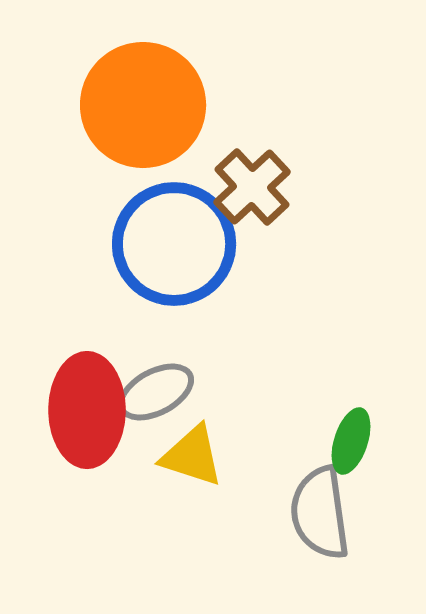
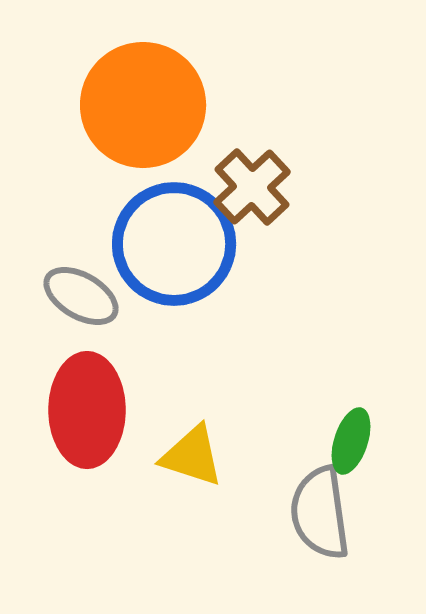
gray ellipse: moved 75 px left, 96 px up; rotated 58 degrees clockwise
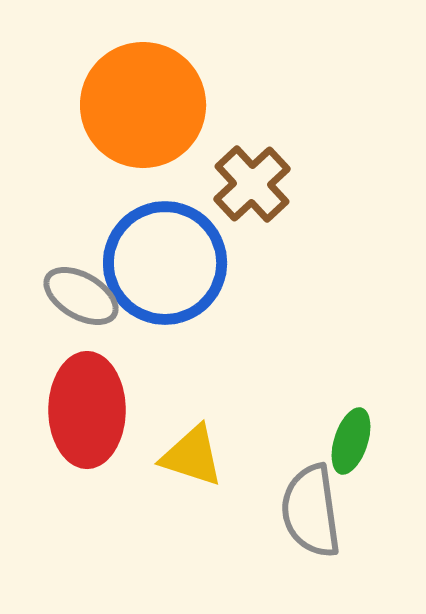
brown cross: moved 3 px up
blue circle: moved 9 px left, 19 px down
gray semicircle: moved 9 px left, 2 px up
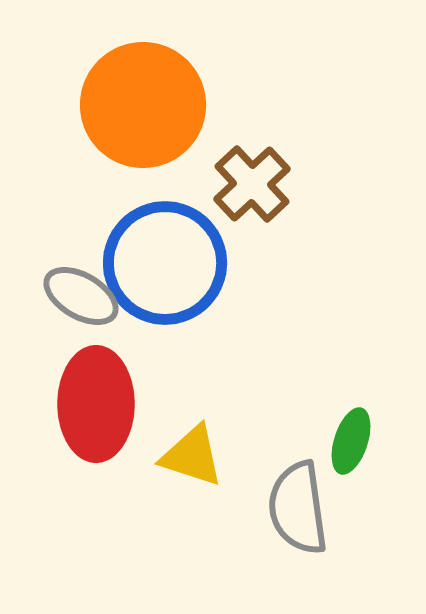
red ellipse: moved 9 px right, 6 px up
gray semicircle: moved 13 px left, 3 px up
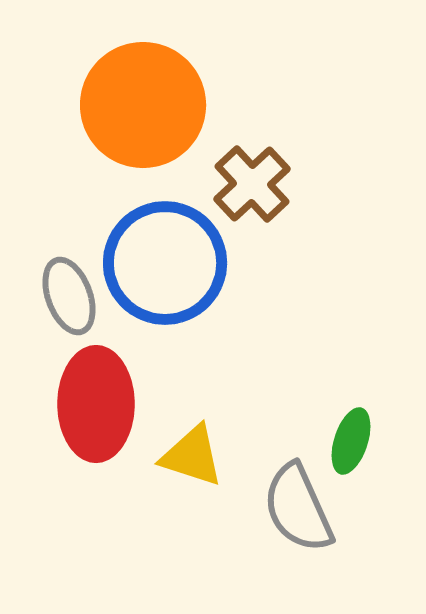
gray ellipse: moved 12 px left; rotated 40 degrees clockwise
gray semicircle: rotated 16 degrees counterclockwise
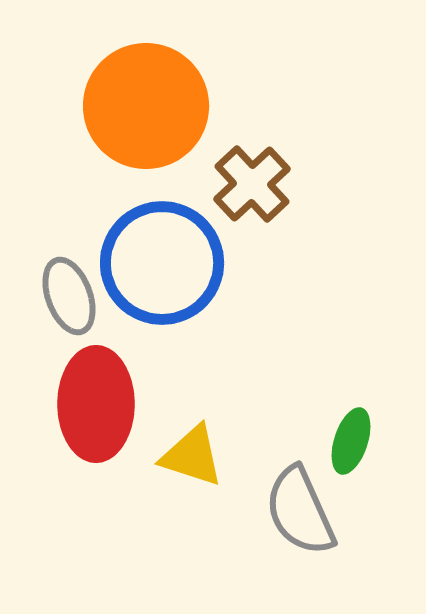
orange circle: moved 3 px right, 1 px down
blue circle: moved 3 px left
gray semicircle: moved 2 px right, 3 px down
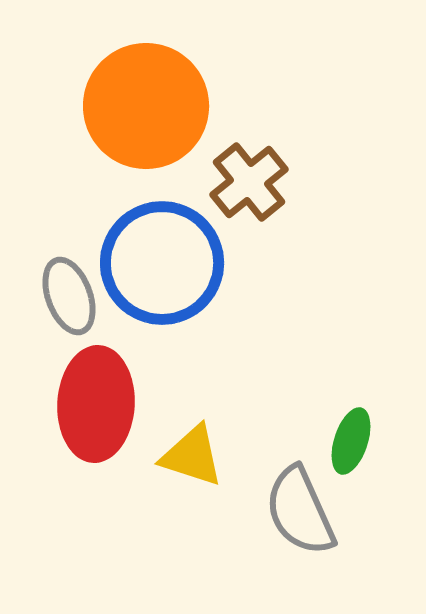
brown cross: moved 3 px left, 2 px up; rotated 4 degrees clockwise
red ellipse: rotated 3 degrees clockwise
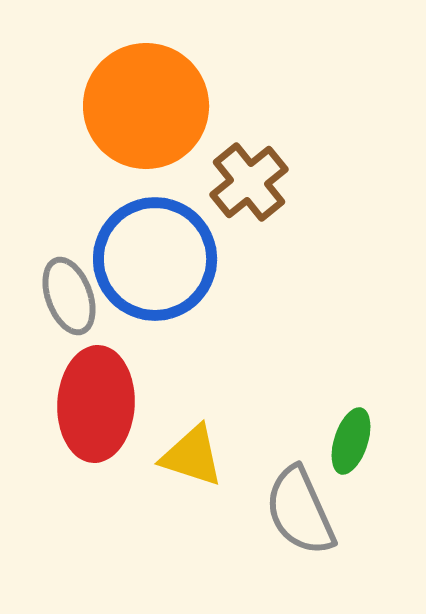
blue circle: moved 7 px left, 4 px up
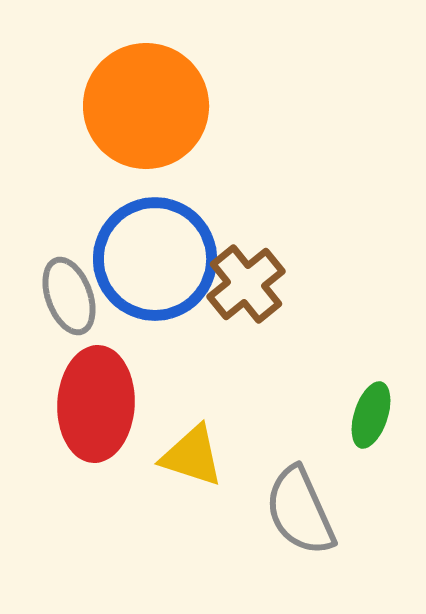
brown cross: moved 3 px left, 102 px down
green ellipse: moved 20 px right, 26 px up
